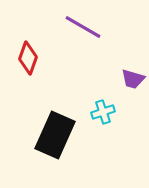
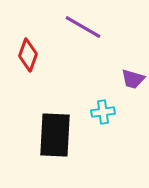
red diamond: moved 3 px up
cyan cross: rotated 10 degrees clockwise
black rectangle: rotated 21 degrees counterclockwise
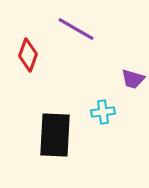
purple line: moved 7 px left, 2 px down
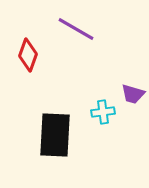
purple trapezoid: moved 15 px down
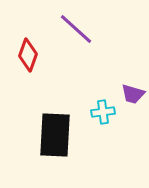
purple line: rotated 12 degrees clockwise
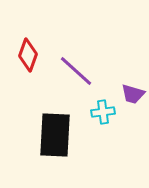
purple line: moved 42 px down
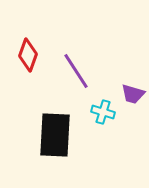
purple line: rotated 15 degrees clockwise
cyan cross: rotated 25 degrees clockwise
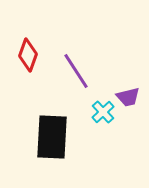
purple trapezoid: moved 5 px left, 3 px down; rotated 30 degrees counterclockwise
cyan cross: rotated 30 degrees clockwise
black rectangle: moved 3 px left, 2 px down
